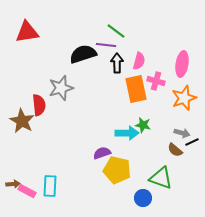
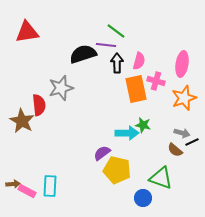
purple semicircle: rotated 18 degrees counterclockwise
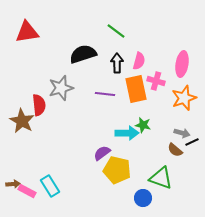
purple line: moved 1 px left, 49 px down
cyan rectangle: rotated 35 degrees counterclockwise
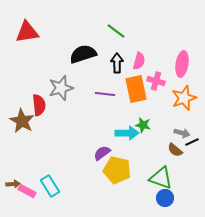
blue circle: moved 22 px right
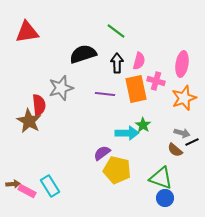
brown star: moved 7 px right
green star: rotated 21 degrees clockwise
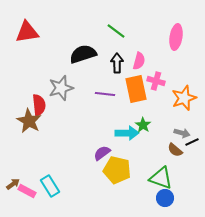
pink ellipse: moved 6 px left, 27 px up
brown arrow: rotated 32 degrees counterclockwise
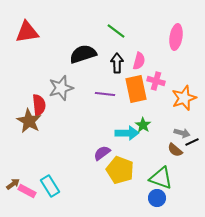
yellow pentagon: moved 3 px right; rotated 8 degrees clockwise
blue circle: moved 8 px left
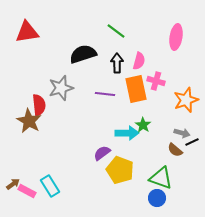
orange star: moved 2 px right, 2 px down
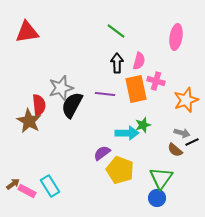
black semicircle: moved 11 px left, 51 px down; rotated 44 degrees counterclockwise
green star: rotated 21 degrees clockwise
green triangle: rotated 45 degrees clockwise
